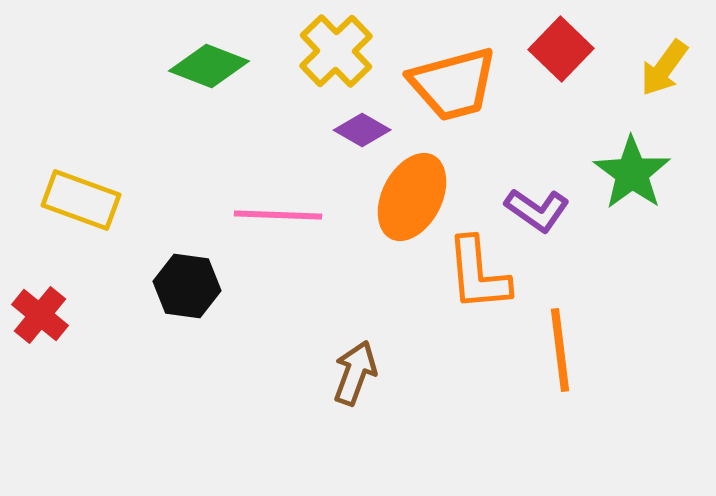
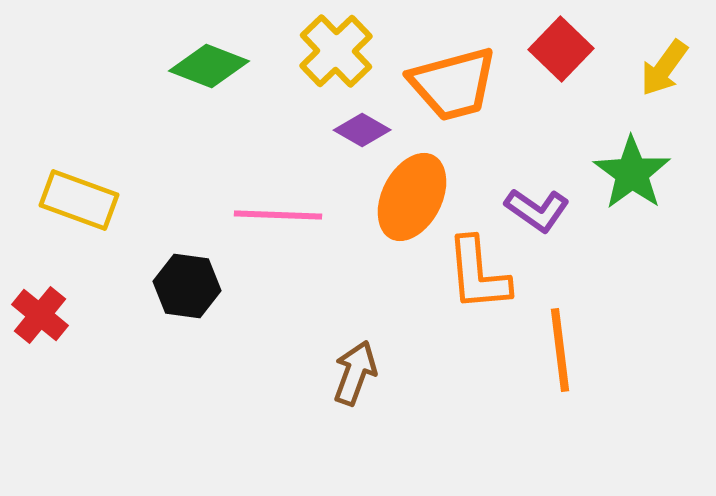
yellow rectangle: moved 2 px left
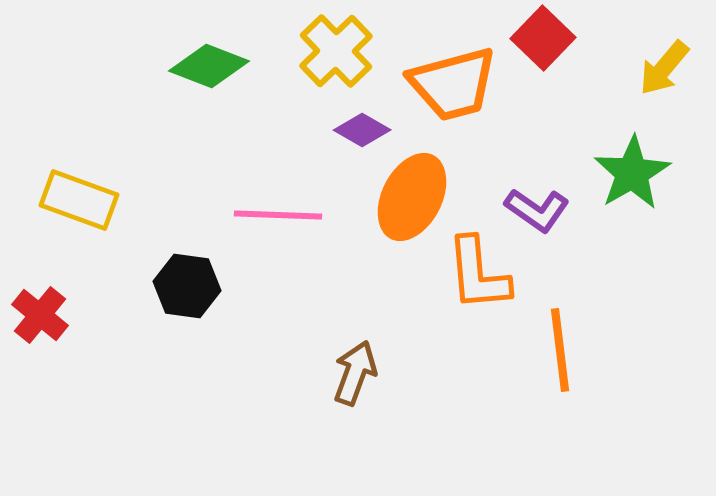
red square: moved 18 px left, 11 px up
yellow arrow: rotated 4 degrees clockwise
green star: rotated 6 degrees clockwise
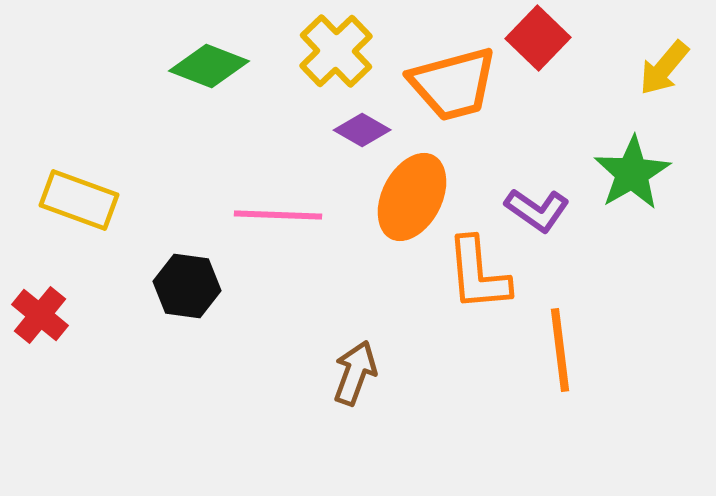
red square: moved 5 px left
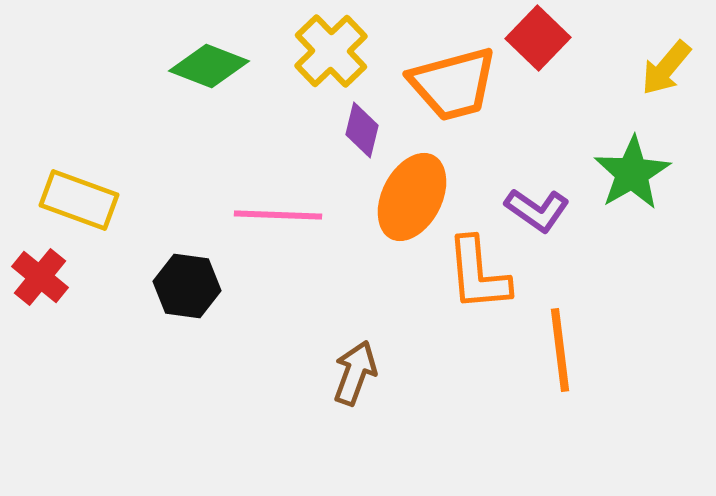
yellow cross: moved 5 px left
yellow arrow: moved 2 px right
purple diamond: rotated 74 degrees clockwise
red cross: moved 38 px up
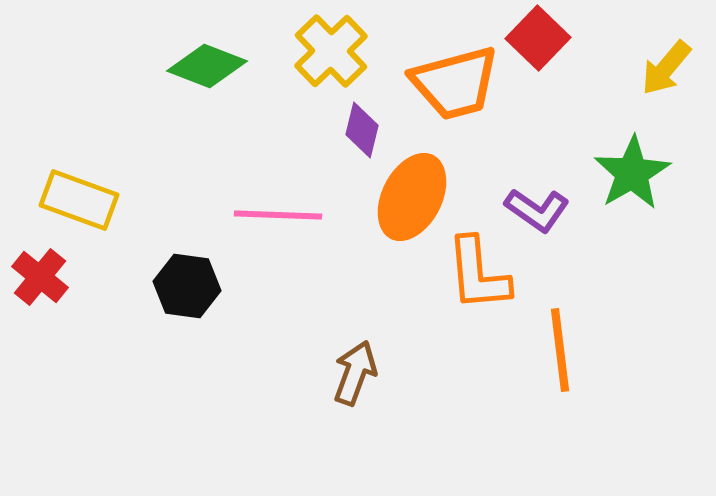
green diamond: moved 2 px left
orange trapezoid: moved 2 px right, 1 px up
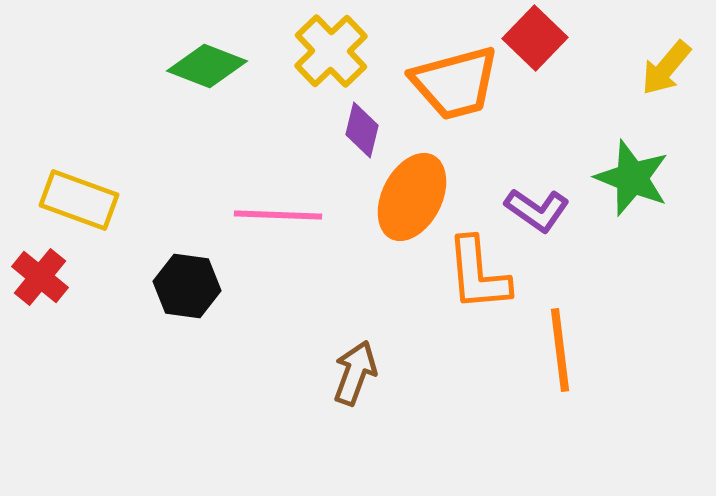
red square: moved 3 px left
green star: moved 5 px down; rotated 20 degrees counterclockwise
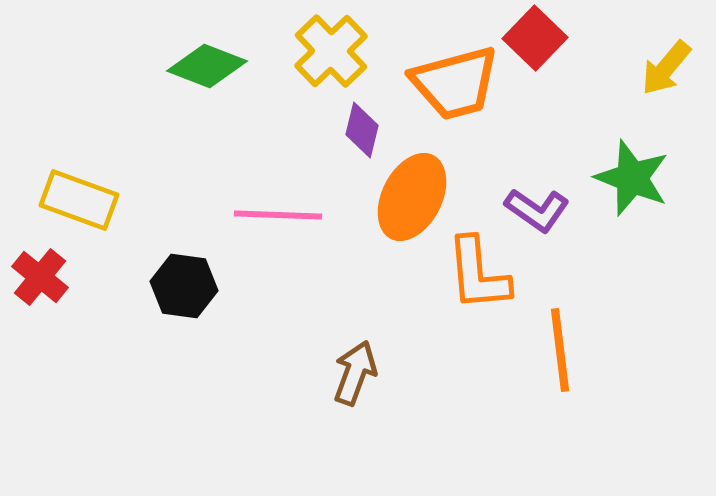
black hexagon: moved 3 px left
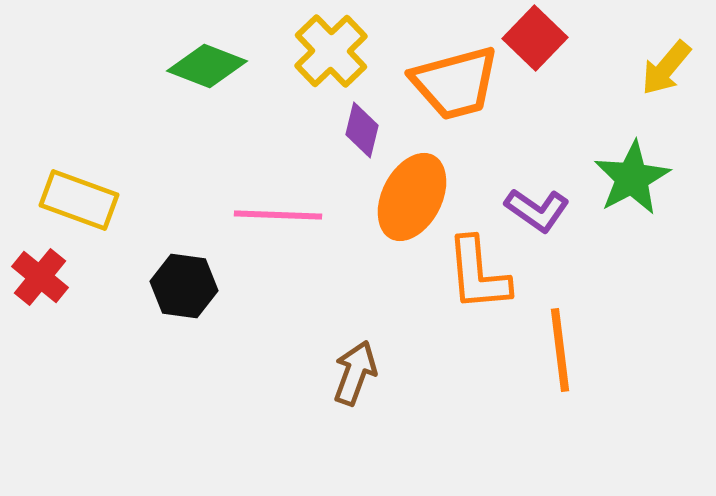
green star: rotated 22 degrees clockwise
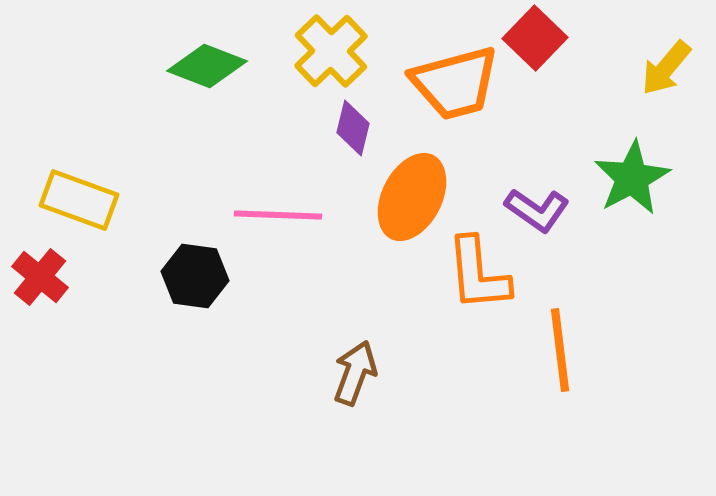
purple diamond: moved 9 px left, 2 px up
black hexagon: moved 11 px right, 10 px up
